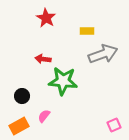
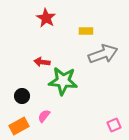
yellow rectangle: moved 1 px left
red arrow: moved 1 px left, 3 px down
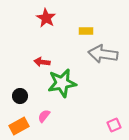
gray arrow: rotated 152 degrees counterclockwise
green star: moved 1 px left, 2 px down; rotated 16 degrees counterclockwise
black circle: moved 2 px left
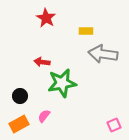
orange rectangle: moved 2 px up
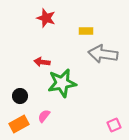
red star: rotated 12 degrees counterclockwise
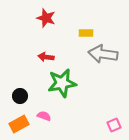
yellow rectangle: moved 2 px down
red arrow: moved 4 px right, 5 px up
pink semicircle: rotated 72 degrees clockwise
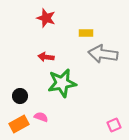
pink semicircle: moved 3 px left, 1 px down
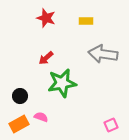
yellow rectangle: moved 12 px up
red arrow: moved 1 px down; rotated 49 degrees counterclockwise
pink square: moved 3 px left
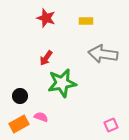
red arrow: rotated 14 degrees counterclockwise
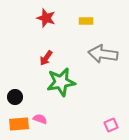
green star: moved 1 px left, 1 px up
black circle: moved 5 px left, 1 px down
pink semicircle: moved 1 px left, 2 px down
orange rectangle: rotated 24 degrees clockwise
